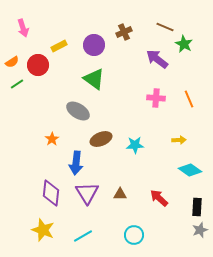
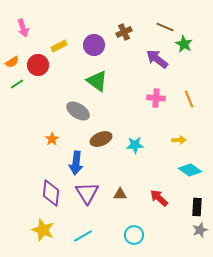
green triangle: moved 3 px right, 2 px down
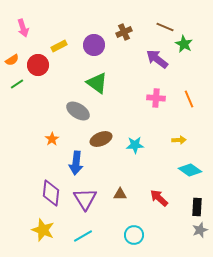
orange semicircle: moved 2 px up
green triangle: moved 2 px down
purple triangle: moved 2 px left, 6 px down
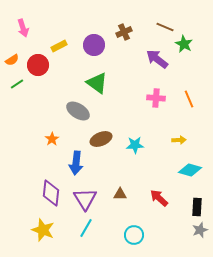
cyan diamond: rotated 20 degrees counterclockwise
cyan line: moved 3 px right, 8 px up; rotated 30 degrees counterclockwise
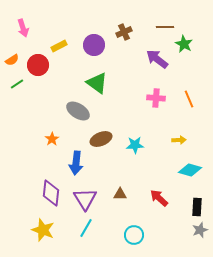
brown line: rotated 24 degrees counterclockwise
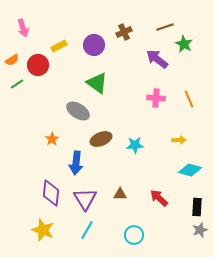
brown line: rotated 18 degrees counterclockwise
cyan line: moved 1 px right, 2 px down
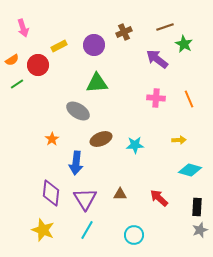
green triangle: rotated 40 degrees counterclockwise
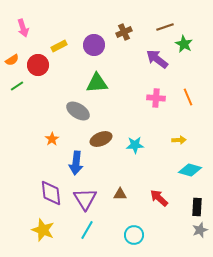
green line: moved 2 px down
orange line: moved 1 px left, 2 px up
purple diamond: rotated 12 degrees counterclockwise
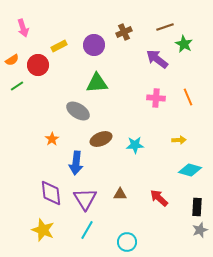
cyan circle: moved 7 px left, 7 px down
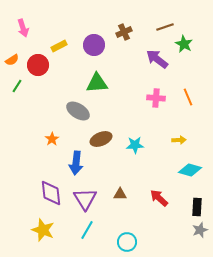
green line: rotated 24 degrees counterclockwise
